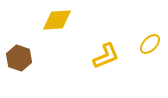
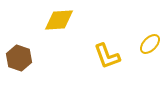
yellow diamond: moved 2 px right
yellow L-shape: moved 1 px right; rotated 92 degrees clockwise
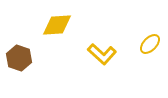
yellow diamond: moved 2 px left, 5 px down
yellow L-shape: moved 5 px left, 2 px up; rotated 28 degrees counterclockwise
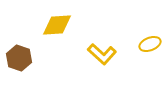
yellow ellipse: rotated 25 degrees clockwise
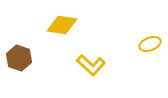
yellow diamond: moved 5 px right; rotated 12 degrees clockwise
yellow L-shape: moved 11 px left, 11 px down
